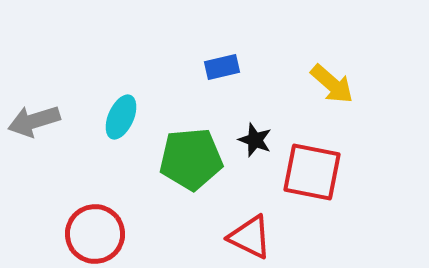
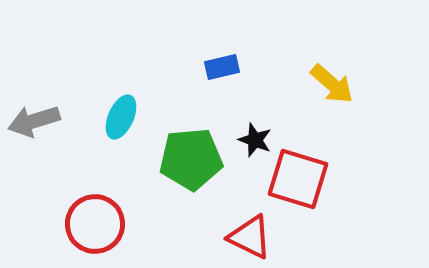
red square: moved 14 px left, 7 px down; rotated 6 degrees clockwise
red circle: moved 10 px up
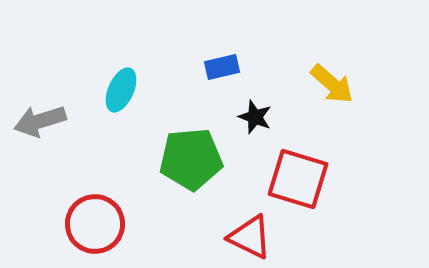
cyan ellipse: moved 27 px up
gray arrow: moved 6 px right
black star: moved 23 px up
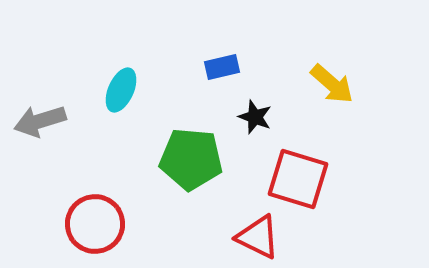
green pentagon: rotated 10 degrees clockwise
red triangle: moved 8 px right
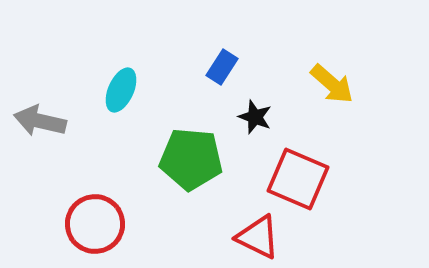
blue rectangle: rotated 44 degrees counterclockwise
gray arrow: rotated 30 degrees clockwise
red square: rotated 6 degrees clockwise
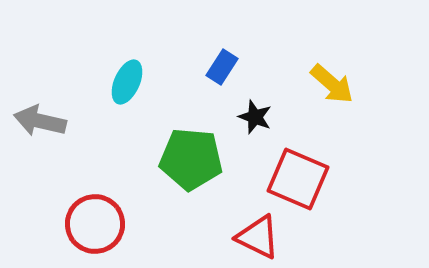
cyan ellipse: moved 6 px right, 8 px up
